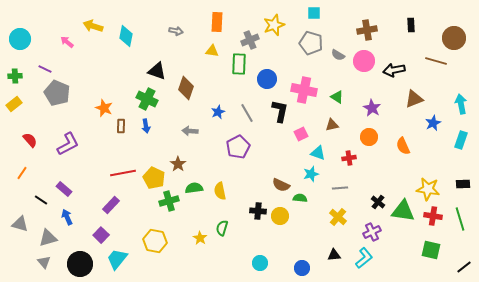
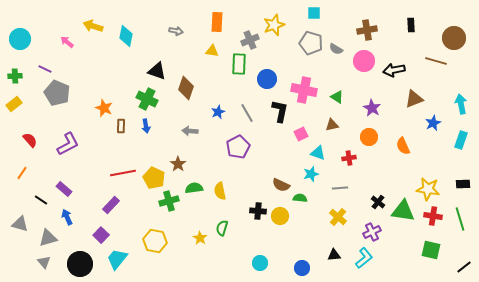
gray semicircle at (338, 55): moved 2 px left, 6 px up
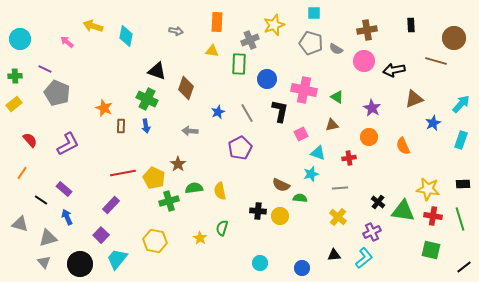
cyan arrow at (461, 104): rotated 54 degrees clockwise
purple pentagon at (238, 147): moved 2 px right, 1 px down
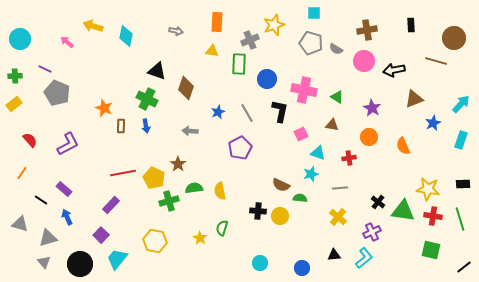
brown triangle at (332, 125): rotated 24 degrees clockwise
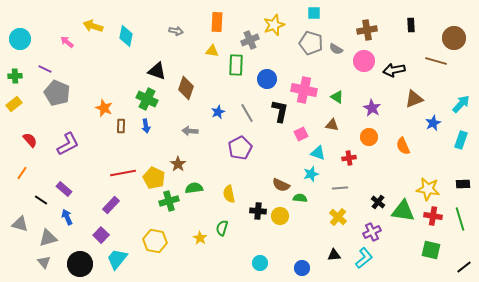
green rectangle at (239, 64): moved 3 px left, 1 px down
yellow semicircle at (220, 191): moved 9 px right, 3 px down
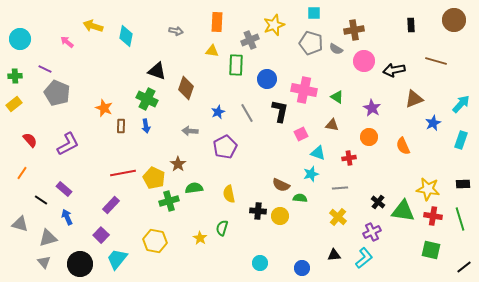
brown cross at (367, 30): moved 13 px left
brown circle at (454, 38): moved 18 px up
purple pentagon at (240, 148): moved 15 px left, 1 px up
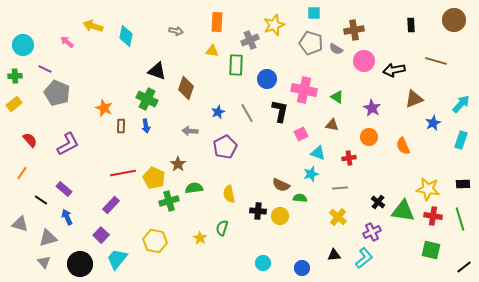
cyan circle at (20, 39): moved 3 px right, 6 px down
cyan circle at (260, 263): moved 3 px right
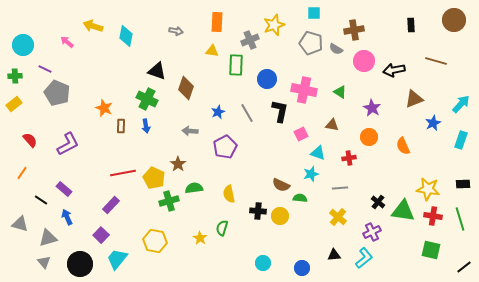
green triangle at (337, 97): moved 3 px right, 5 px up
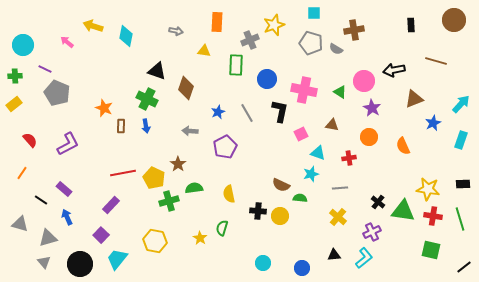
yellow triangle at (212, 51): moved 8 px left
pink circle at (364, 61): moved 20 px down
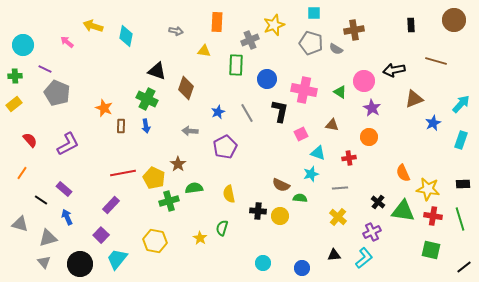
orange semicircle at (403, 146): moved 27 px down
